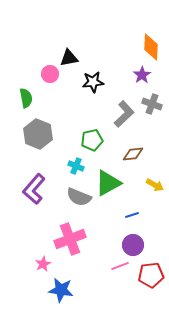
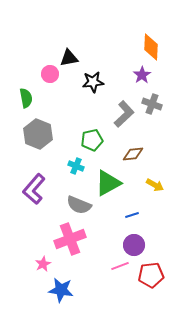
gray semicircle: moved 8 px down
purple circle: moved 1 px right
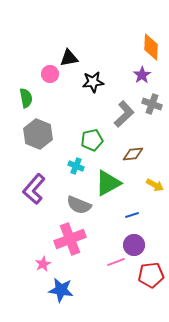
pink line: moved 4 px left, 4 px up
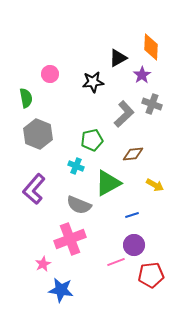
black triangle: moved 49 px right; rotated 18 degrees counterclockwise
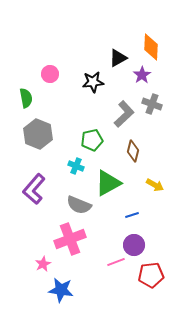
brown diamond: moved 3 px up; rotated 70 degrees counterclockwise
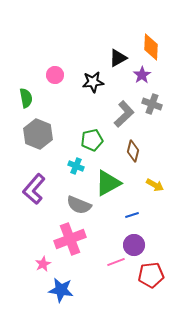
pink circle: moved 5 px right, 1 px down
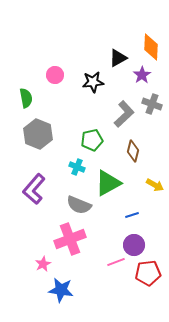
cyan cross: moved 1 px right, 1 px down
red pentagon: moved 3 px left, 2 px up
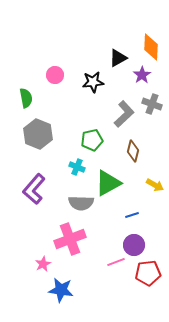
gray semicircle: moved 2 px right, 2 px up; rotated 20 degrees counterclockwise
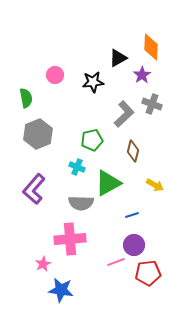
gray hexagon: rotated 16 degrees clockwise
pink cross: rotated 16 degrees clockwise
